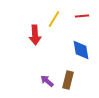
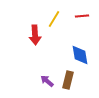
blue diamond: moved 1 px left, 5 px down
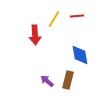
red line: moved 5 px left
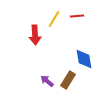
blue diamond: moved 4 px right, 4 px down
brown rectangle: rotated 18 degrees clockwise
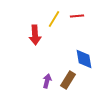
purple arrow: rotated 64 degrees clockwise
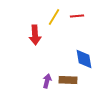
yellow line: moved 2 px up
brown rectangle: rotated 60 degrees clockwise
